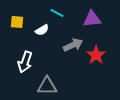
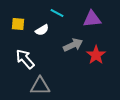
yellow square: moved 1 px right, 2 px down
white arrow: moved 3 px up; rotated 120 degrees clockwise
gray triangle: moved 7 px left
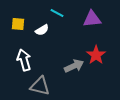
gray arrow: moved 1 px right, 21 px down
white arrow: moved 1 px left, 1 px down; rotated 25 degrees clockwise
gray triangle: rotated 15 degrees clockwise
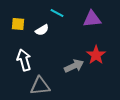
gray triangle: rotated 20 degrees counterclockwise
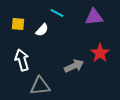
purple triangle: moved 2 px right, 2 px up
white semicircle: rotated 16 degrees counterclockwise
red star: moved 4 px right, 2 px up
white arrow: moved 2 px left
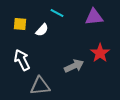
yellow square: moved 2 px right
white arrow: rotated 10 degrees counterclockwise
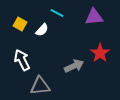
yellow square: rotated 24 degrees clockwise
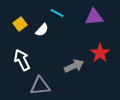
yellow square: rotated 24 degrees clockwise
